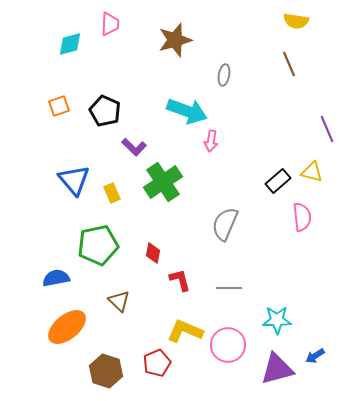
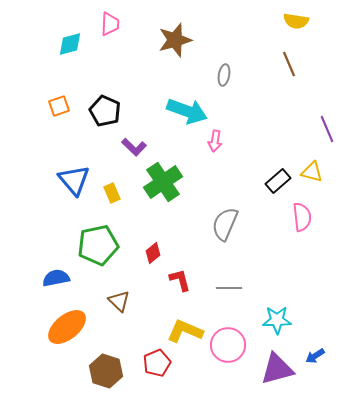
pink arrow: moved 4 px right
red diamond: rotated 40 degrees clockwise
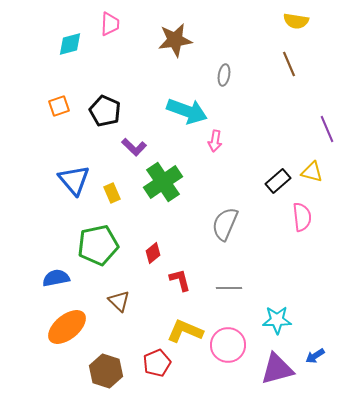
brown star: rotated 8 degrees clockwise
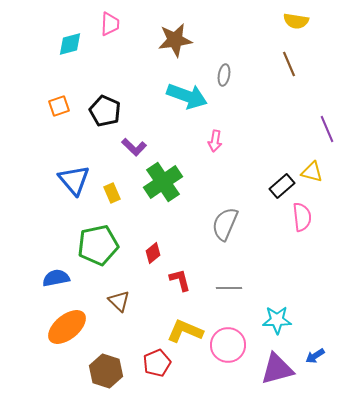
cyan arrow: moved 15 px up
black rectangle: moved 4 px right, 5 px down
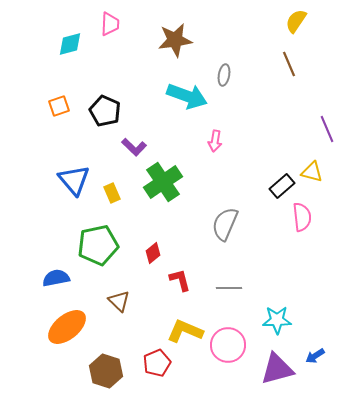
yellow semicircle: rotated 115 degrees clockwise
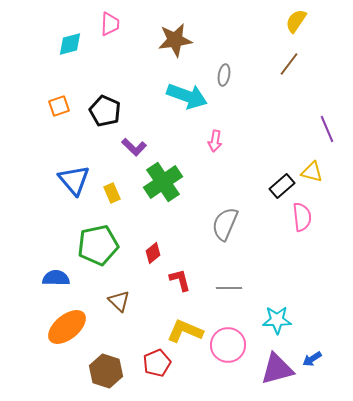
brown line: rotated 60 degrees clockwise
blue semicircle: rotated 12 degrees clockwise
blue arrow: moved 3 px left, 3 px down
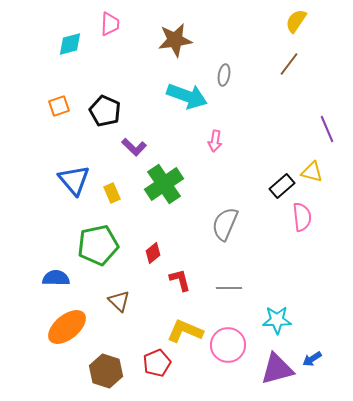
green cross: moved 1 px right, 2 px down
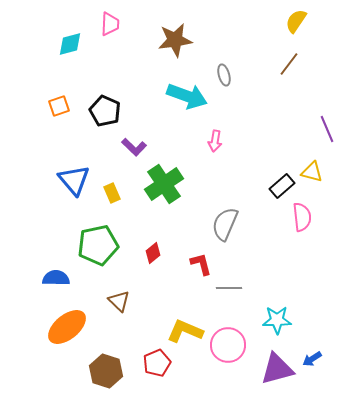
gray ellipse: rotated 25 degrees counterclockwise
red L-shape: moved 21 px right, 16 px up
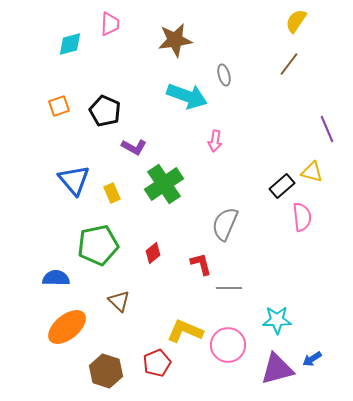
purple L-shape: rotated 15 degrees counterclockwise
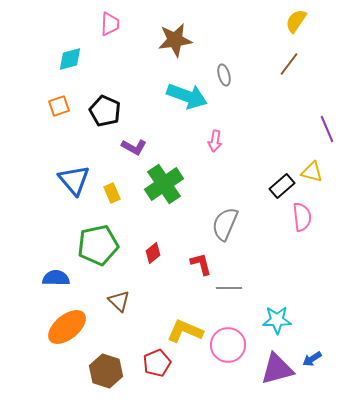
cyan diamond: moved 15 px down
